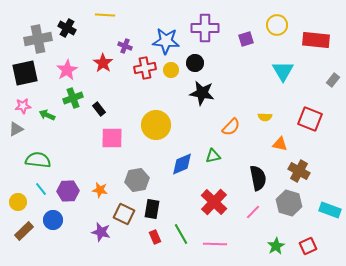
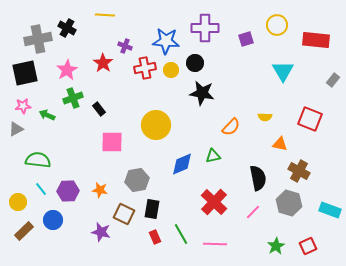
pink square at (112, 138): moved 4 px down
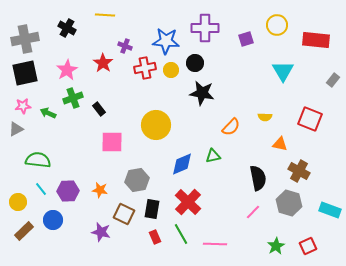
gray cross at (38, 39): moved 13 px left
green arrow at (47, 115): moved 1 px right, 2 px up
red cross at (214, 202): moved 26 px left
